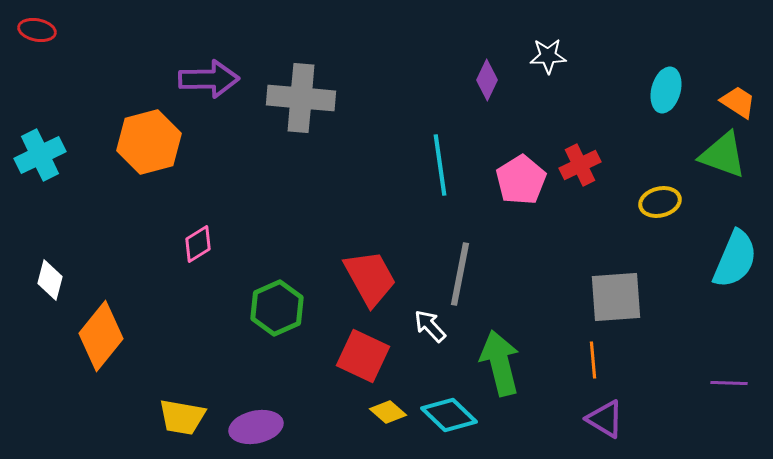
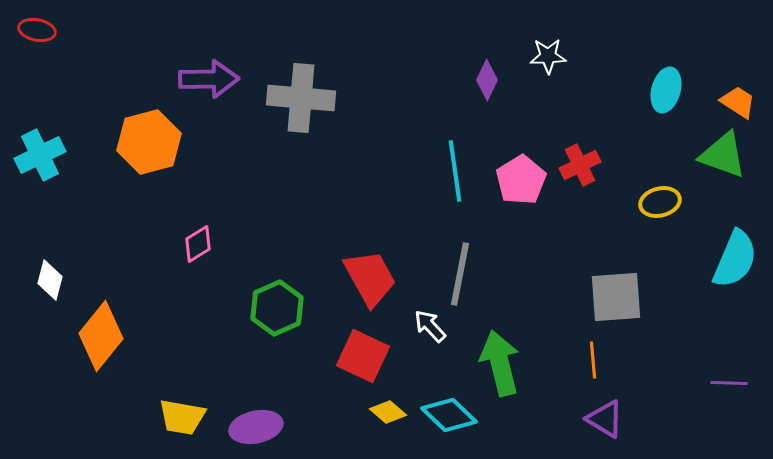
cyan line: moved 15 px right, 6 px down
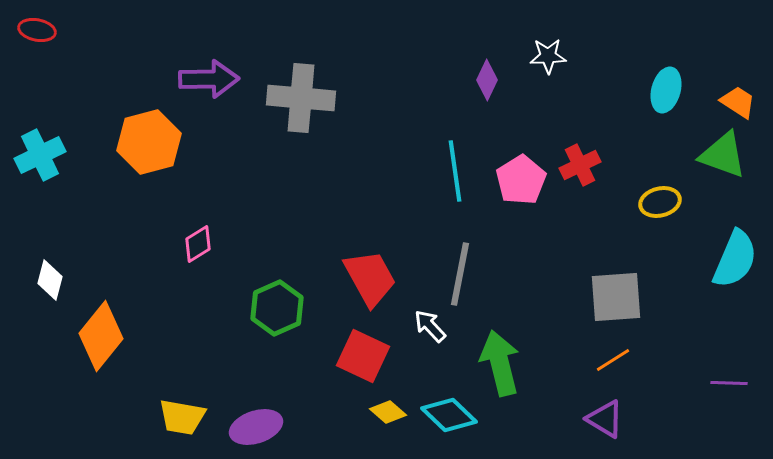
orange line: moved 20 px right; rotated 63 degrees clockwise
purple ellipse: rotated 6 degrees counterclockwise
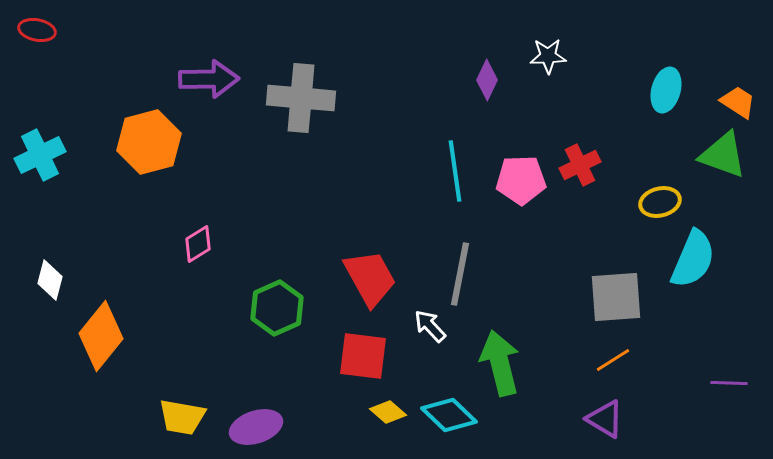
pink pentagon: rotated 30 degrees clockwise
cyan semicircle: moved 42 px left
red square: rotated 18 degrees counterclockwise
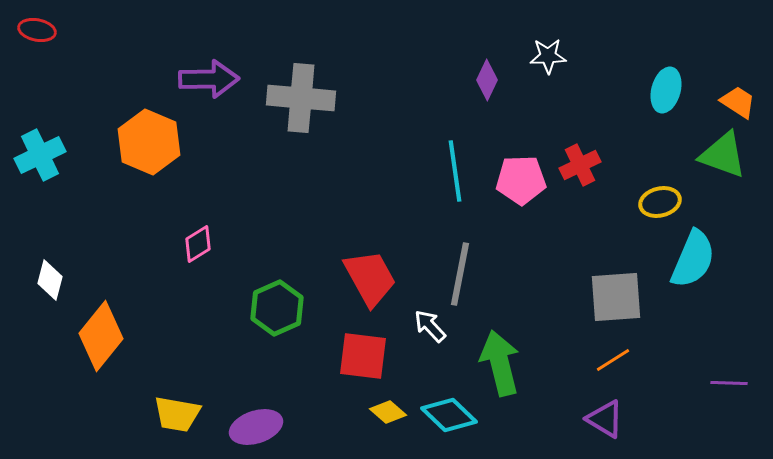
orange hexagon: rotated 22 degrees counterclockwise
yellow trapezoid: moved 5 px left, 3 px up
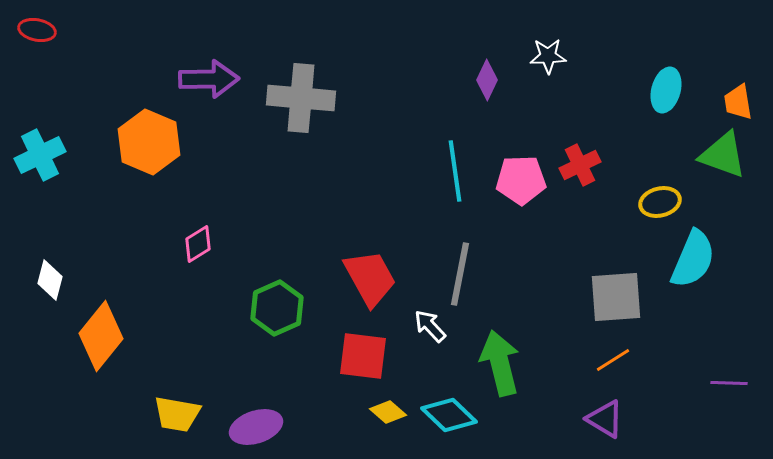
orange trapezoid: rotated 132 degrees counterclockwise
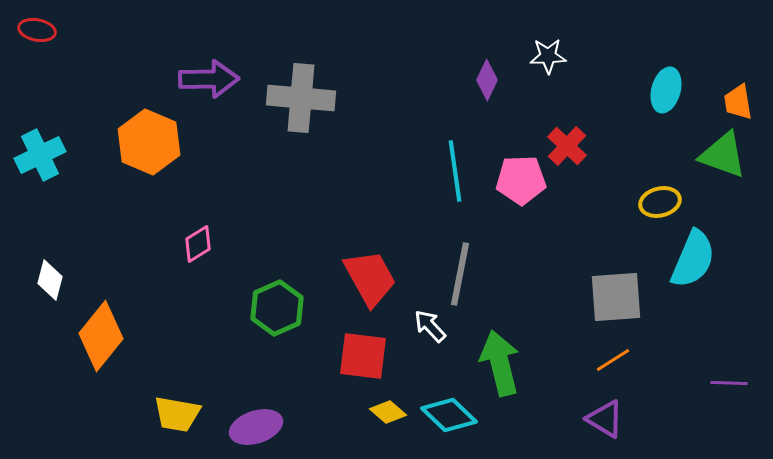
red cross: moved 13 px left, 19 px up; rotated 21 degrees counterclockwise
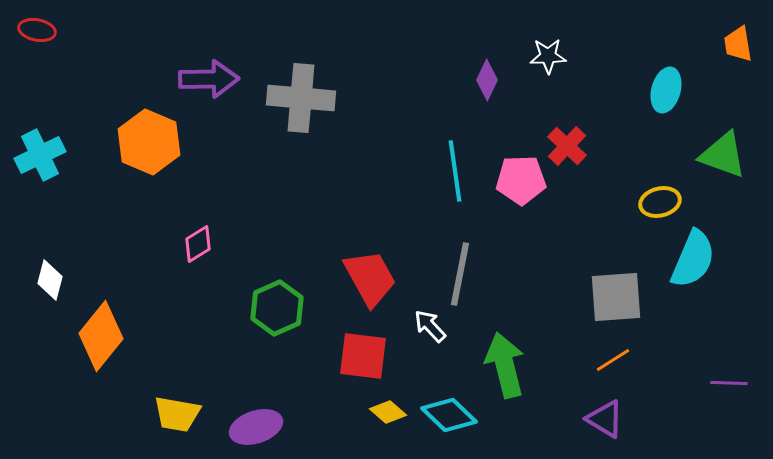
orange trapezoid: moved 58 px up
green arrow: moved 5 px right, 2 px down
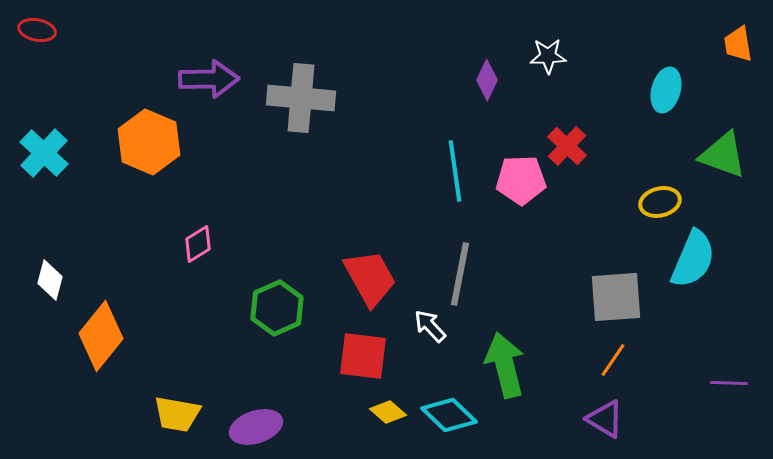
cyan cross: moved 4 px right, 2 px up; rotated 21 degrees counterclockwise
orange line: rotated 24 degrees counterclockwise
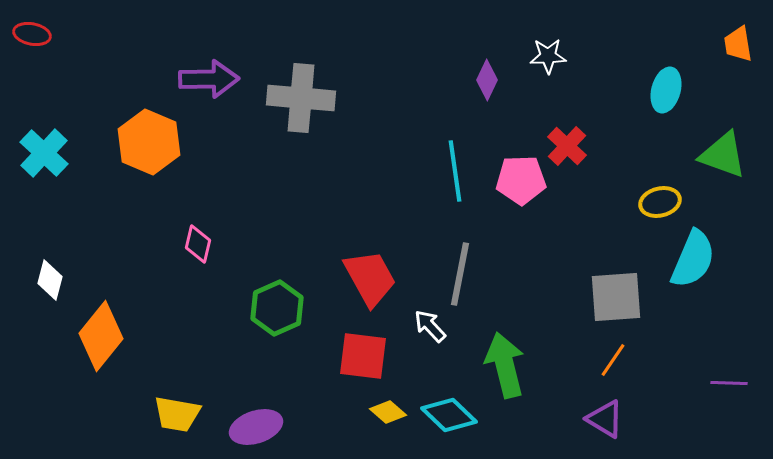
red ellipse: moved 5 px left, 4 px down
pink diamond: rotated 45 degrees counterclockwise
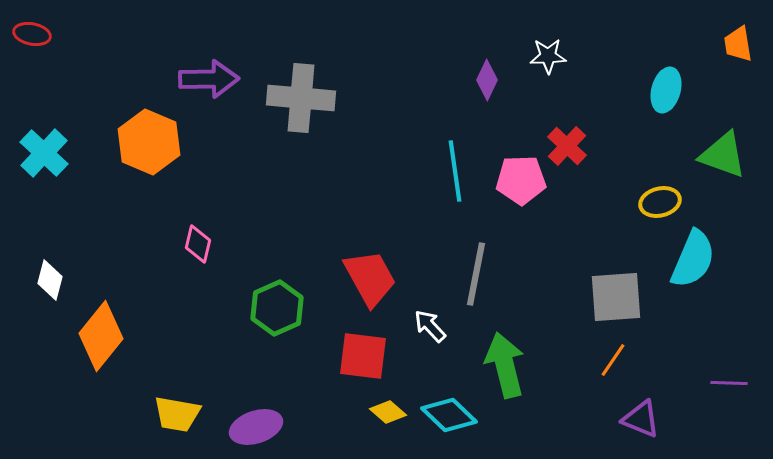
gray line: moved 16 px right
purple triangle: moved 36 px right; rotated 9 degrees counterclockwise
